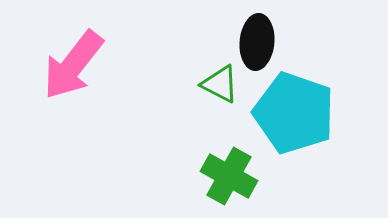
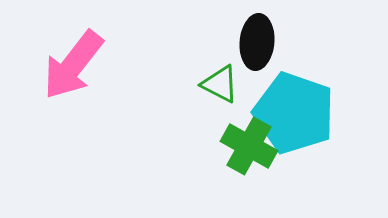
green cross: moved 20 px right, 30 px up
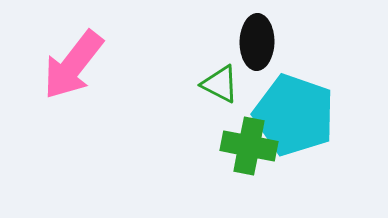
black ellipse: rotated 4 degrees counterclockwise
cyan pentagon: moved 2 px down
green cross: rotated 18 degrees counterclockwise
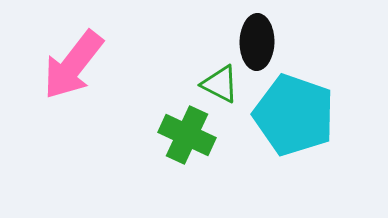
green cross: moved 62 px left, 11 px up; rotated 14 degrees clockwise
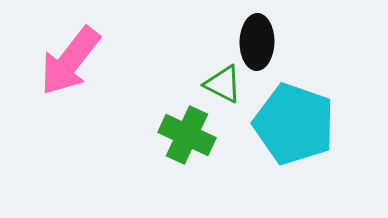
pink arrow: moved 3 px left, 4 px up
green triangle: moved 3 px right
cyan pentagon: moved 9 px down
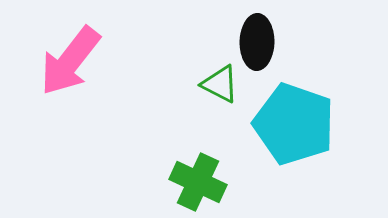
green triangle: moved 3 px left
green cross: moved 11 px right, 47 px down
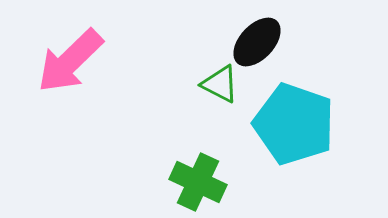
black ellipse: rotated 42 degrees clockwise
pink arrow: rotated 8 degrees clockwise
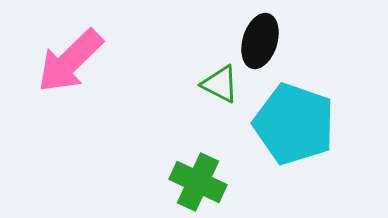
black ellipse: moved 3 px right, 1 px up; rotated 26 degrees counterclockwise
